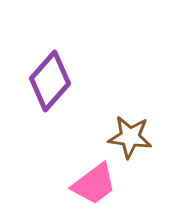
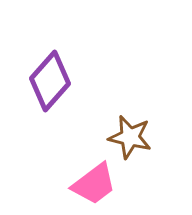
brown star: rotated 6 degrees clockwise
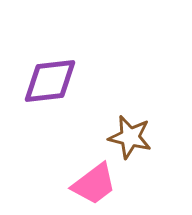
purple diamond: rotated 42 degrees clockwise
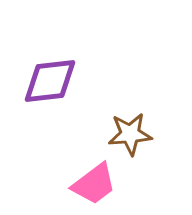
brown star: moved 3 px up; rotated 18 degrees counterclockwise
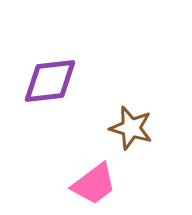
brown star: moved 1 px right, 6 px up; rotated 21 degrees clockwise
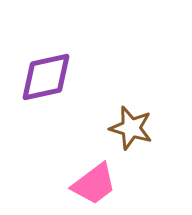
purple diamond: moved 4 px left, 4 px up; rotated 6 degrees counterclockwise
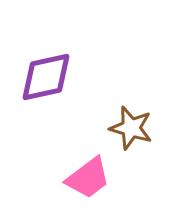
pink trapezoid: moved 6 px left, 6 px up
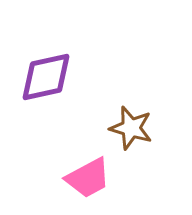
pink trapezoid: rotated 9 degrees clockwise
